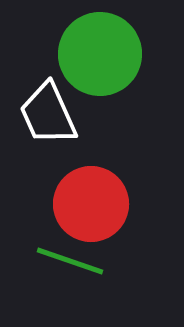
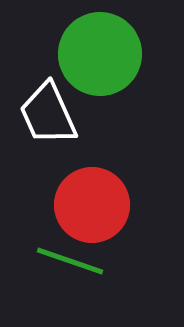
red circle: moved 1 px right, 1 px down
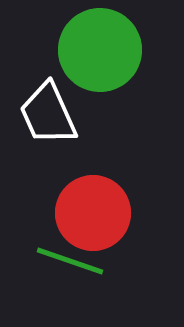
green circle: moved 4 px up
red circle: moved 1 px right, 8 px down
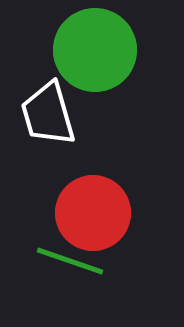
green circle: moved 5 px left
white trapezoid: rotated 8 degrees clockwise
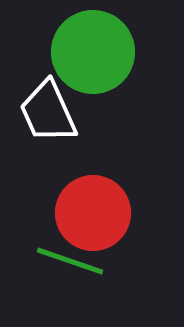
green circle: moved 2 px left, 2 px down
white trapezoid: moved 2 px up; rotated 8 degrees counterclockwise
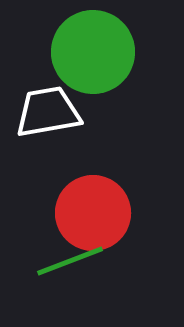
white trapezoid: rotated 104 degrees clockwise
green line: rotated 40 degrees counterclockwise
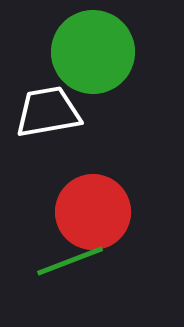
red circle: moved 1 px up
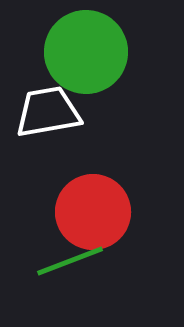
green circle: moved 7 px left
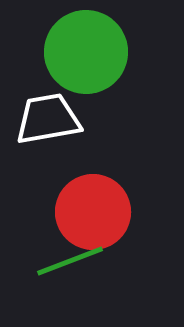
white trapezoid: moved 7 px down
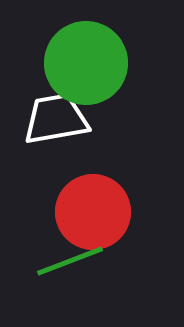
green circle: moved 11 px down
white trapezoid: moved 8 px right
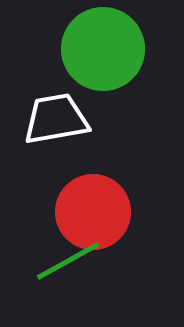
green circle: moved 17 px right, 14 px up
green line: moved 2 px left; rotated 8 degrees counterclockwise
